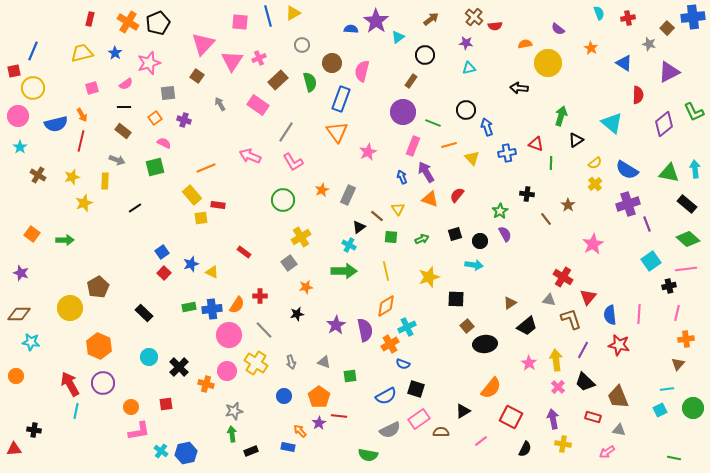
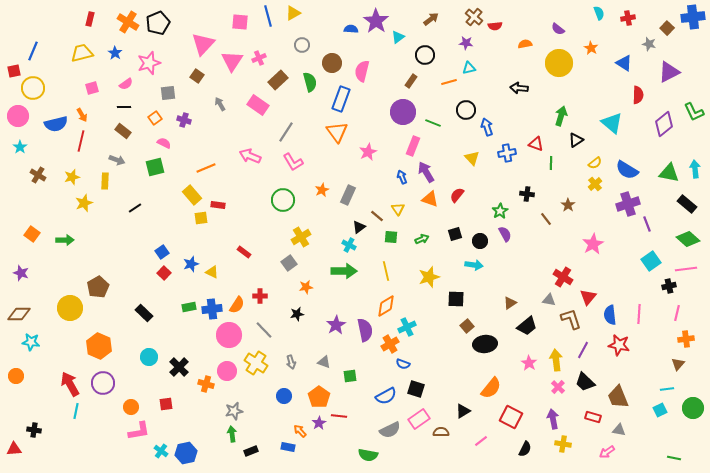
yellow circle at (548, 63): moved 11 px right
orange line at (449, 145): moved 63 px up
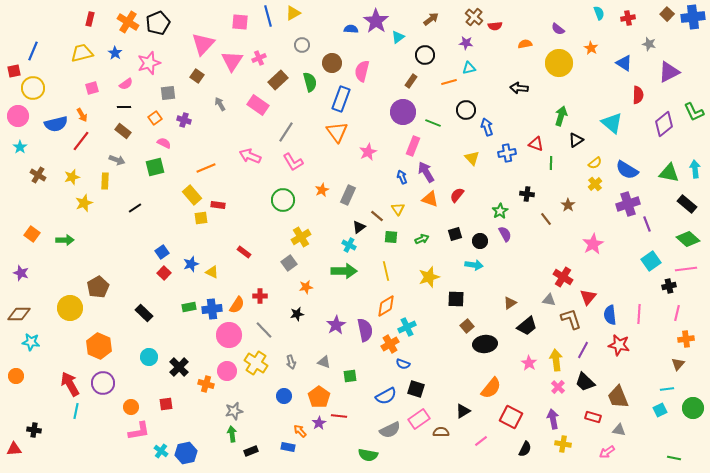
brown square at (667, 28): moved 14 px up
red line at (81, 141): rotated 25 degrees clockwise
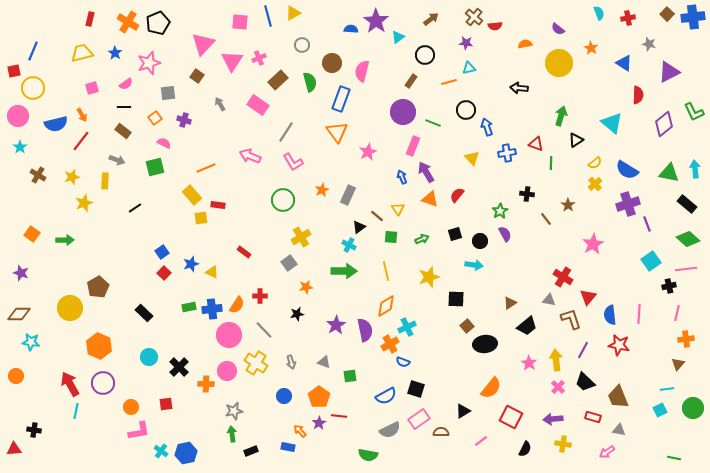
blue semicircle at (403, 364): moved 2 px up
orange cross at (206, 384): rotated 14 degrees counterclockwise
purple arrow at (553, 419): rotated 84 degrees counterclockwise
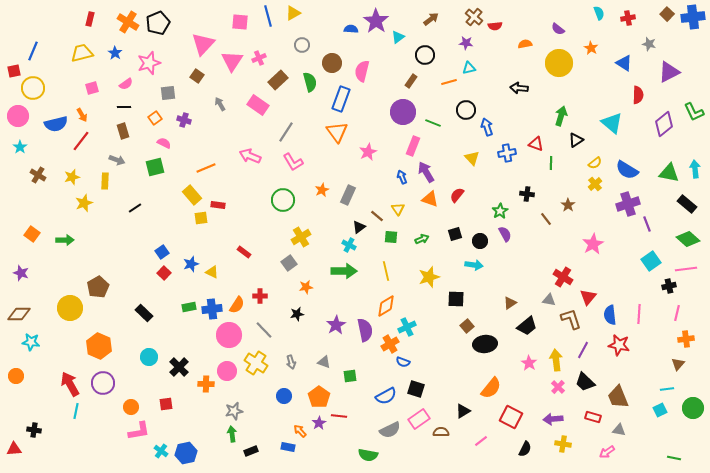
brown rectangle at (123, 131): rotated 35 degrees clockwise
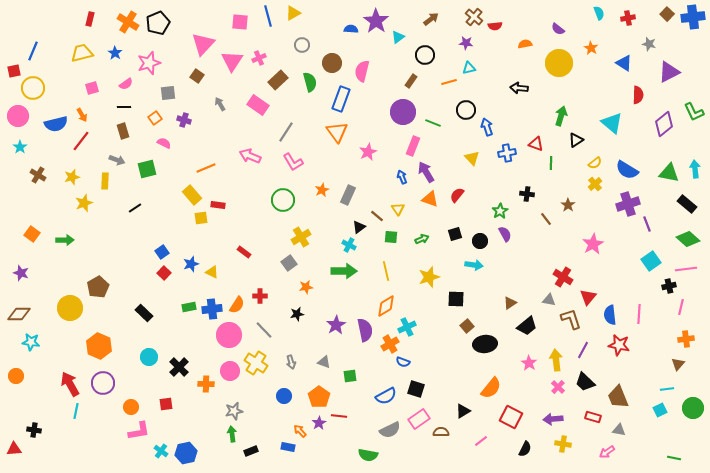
green square at (155, 167): moved 8 px left, 2 px down
pink line at (677, 313): moved 4 px right, 6 px up
pink circle at (227, 371): moved 3 px right
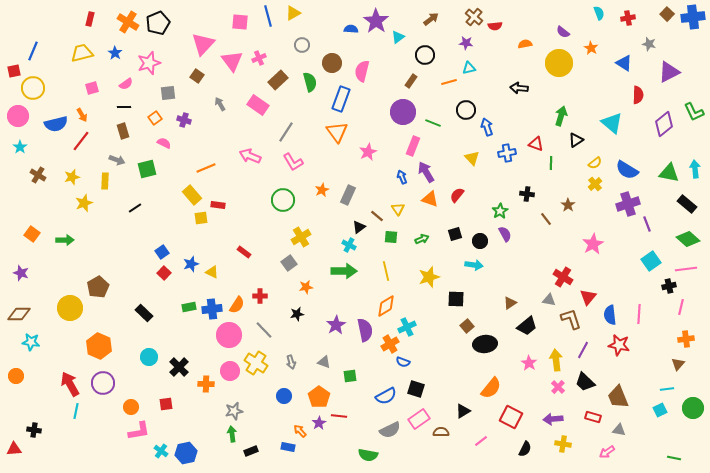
purple semicircle at (558, 29): moved 5 px right, 3 px down
pink triangle at (232, 61): rotated 10 degrees counterclockwise
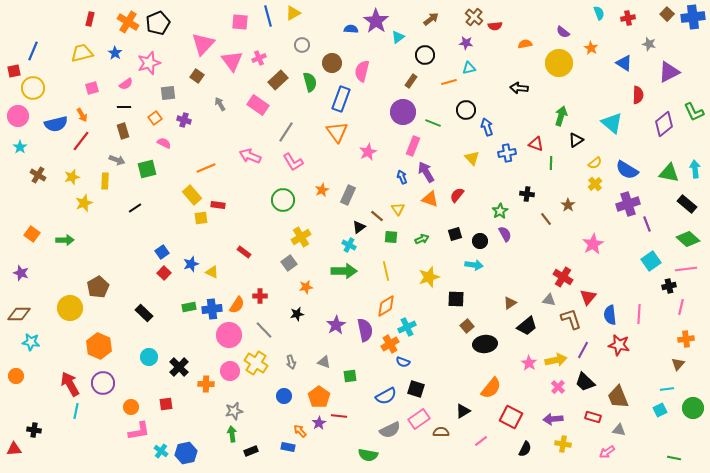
yellow arrow at (556, 360): rotated 85 degrees clockwise
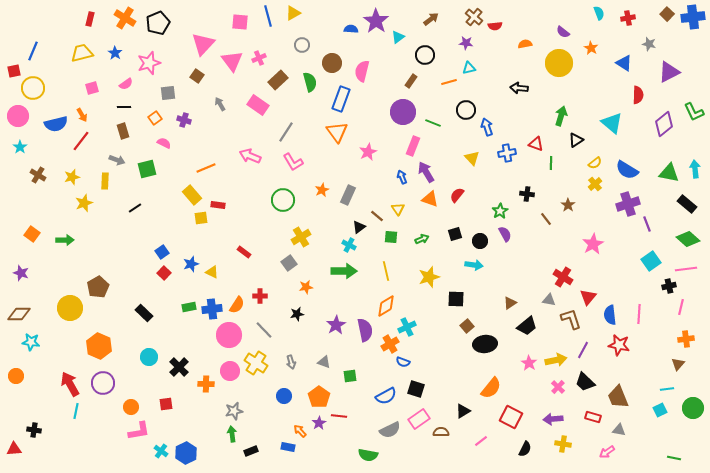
orange cross at (128, 22): moved 3 px left, 4 px up
blue hexagon at (186, 453): rotated 15 degrees counterclockwise
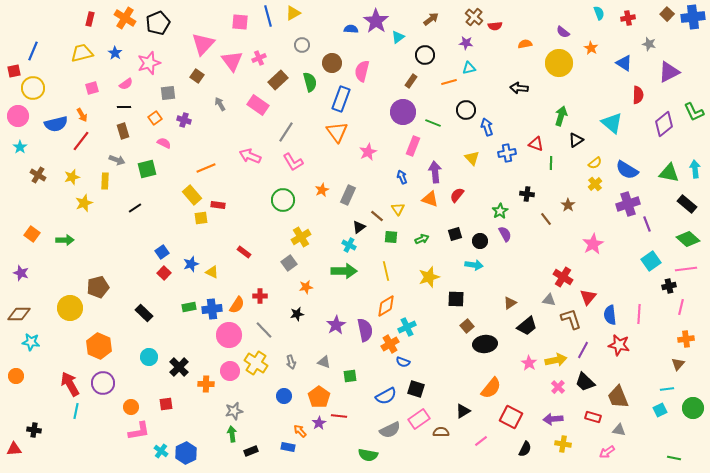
purple arrow at (426, 172): moved 9 px right; rotated 25 degrees clockwise
brown pentagon at (98, 287): rotated 15 degrees clockwise
